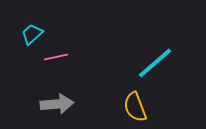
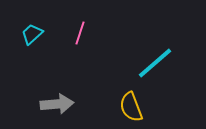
pink line: moved 24 px right, 24 px up; rotated 60 degrees counterclockwise
yellow semicircle: moved 4 px left
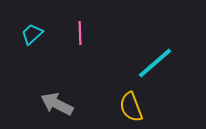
pink line: rotated 20 degrees counterclockwise
gray arrow: rotated 148 degrees counterclockwise
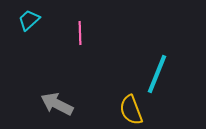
cyan trapezoid: moved 3 px left, 14 px up
cyan line: moved 2 px right, 11 px down; rotated 27 degrees counterclockwise
yellow semicircle: moved 3 px down
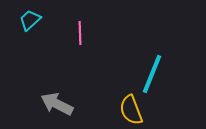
cyan trapezoid: moved 1 px right
cyan line: moved 5 px left
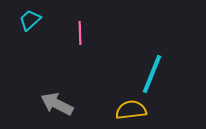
yellow semicircle: rotated 104 degrees clockwise
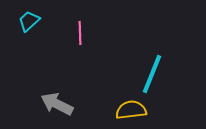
cyan trapezoid: moved 1 px left, 1 px down
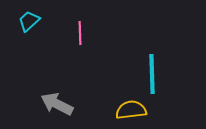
cyan line: rotated 24 degrees counterclockwise
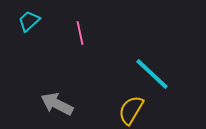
pink line: rotated 10 degrees counterclockwise
cyan line: rotated 45 degrees counterclockwise
yellow semicircle: rotated 52 degrees counterclockwise
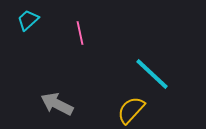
cyan trapezoid: moved 1 px left, 1 px up
yellow semicircle: rotated 12 degrees clockwise
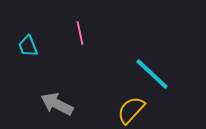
cyan trapezoid: moved 26 px down; rotated 70 degrees counterclockwise
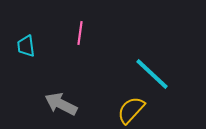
pink line: rotated 20 degrees clockwise
cyan trapezoid: moved 2 px left; rotated 15 degrees clockwise
gray arrow: moved 4 px right
